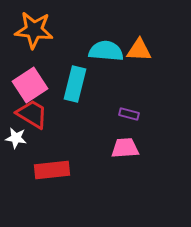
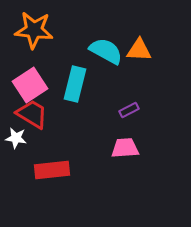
cyan semicircle: rotated 24 degrees clockwise
purple rectangle: moved 4 px up; rotated 42 degrees counterclockwise
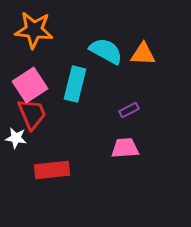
orange triangle: moved 4 px right, 4 px down
red trapezoid: rotated 36 degrees clockwise
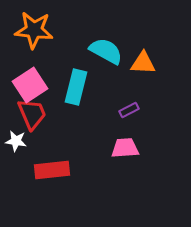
orange triangle: moved 9 px down
cyan rectangle: moved 1 px right, 3 px down
white star: moved 3 px down
